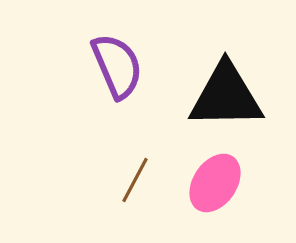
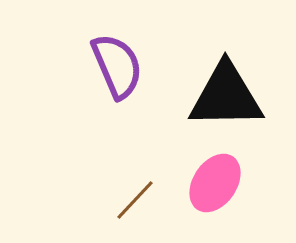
brown line: moved 20 px down; rotated 15 degrees clockwise
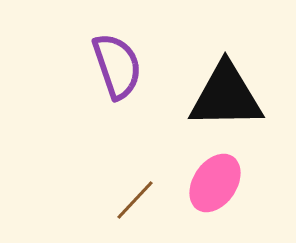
purple semicircle: rotated 4 degrees clockwise
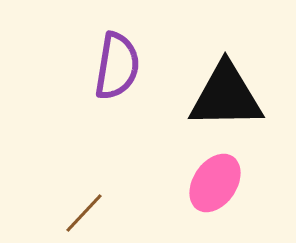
purple semicircle: rotated 28 degrees clockwise
brown line: moved 51 px left, 13 px down
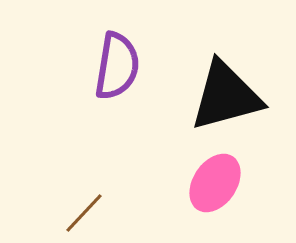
black triangle: rotated 14 degrees counterclockwise
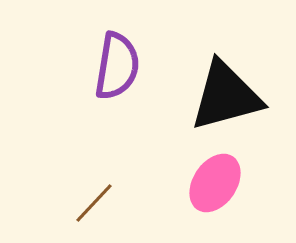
brown line: moved 10 px right, 10 px up
